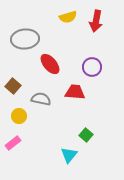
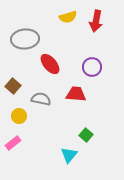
red trapezoid: moved 1 px right, 2 px down
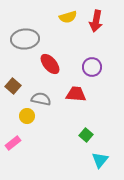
yellow circle: moved 8 px right
cyan triangle: moved 31 px right, 5 px down
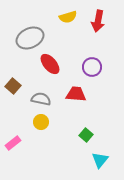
red arrow: moved 2 px right
gray ellipse: moved 5 px right, 1 px up; rotated 20 degrees counterclockwise
yellow circle: moved 14 px right, 6 px down
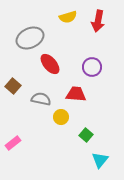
yellow circle: moved 20 px right, 5 px up
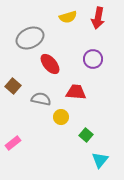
red arrow: moved 3 px up
purple circle: moved 1 px right, 8 px up
red trapezoid: moved 2 px up
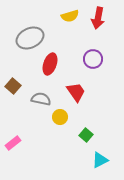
yellow semicircle: moved 2 px right, 1 px up
red ellipse: rotated 60 degrees clockwise
red trapezoid: rotated 50 degrees clockwise
yellow circle: moved 1 px left
cyan triangle: rotated 24 degrees clockwise
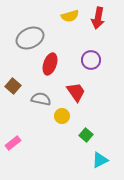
purple circle: moved 2 px left, 1 px down
yellow circle: moved 2 px right, 1 px up
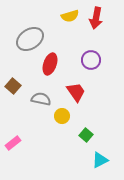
red arrow: moved 2 px left
gray ellipse: moved 1 px down; rotated 8 degrees counterclockwise
